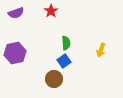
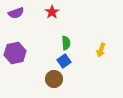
red star: moved 1 px right, 1 px down
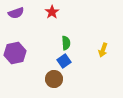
yellow arrow: moved 2 px right
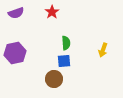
blue square: rotated 32 degrees clockwise
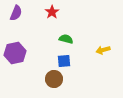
purple semicircle: rotated 49 degrees counterclockwise
green semicircle: moved 4 px up; rotated 72 degrees counterclockwise
yellow arrow: rotated 56 degrees clockwise
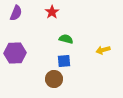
purple hexagon: rotated 10 degrees clockwise
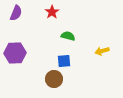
green semicircle: moved 2 px right, 3 px up
yellow arrow: moved 1 px left, 1 px down
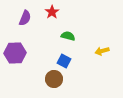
purple semicircle: moved 9 px right, 5 px down
blue square: rotated 32 degrees clockwise
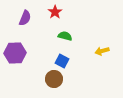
red star: moved 3 px right
green semicircle: moved 3 px left
blue square: moved 2 px left
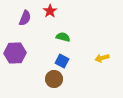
red star: moved 5 px left, 1 px up
green semicircle: moved 2 px left, 1 px down
yellow arrow: moved 7 px down
